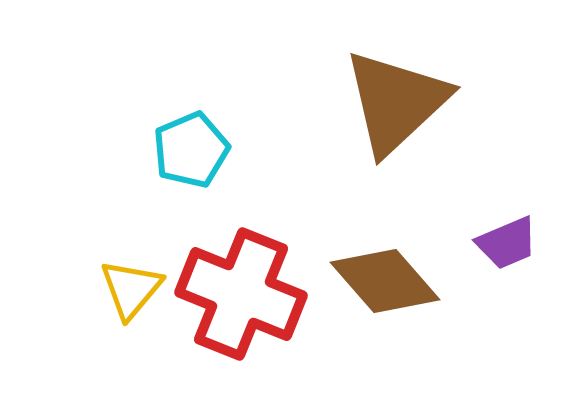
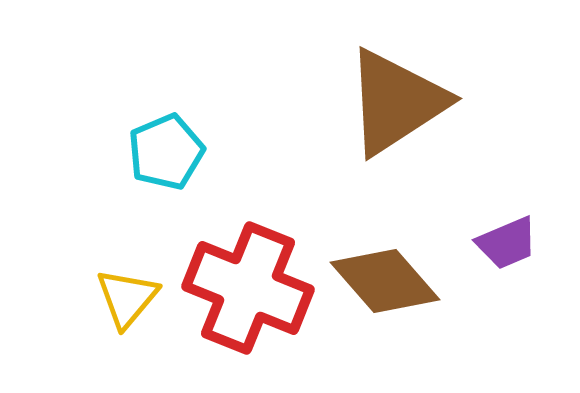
brown triangle: rotated 10 degrees clockwise
cyan pentagon: moved 25 px left, 2 px down
yellow triangle: moved 4 px left, 9 px down
red cross: moved 7 px right, 6 px up
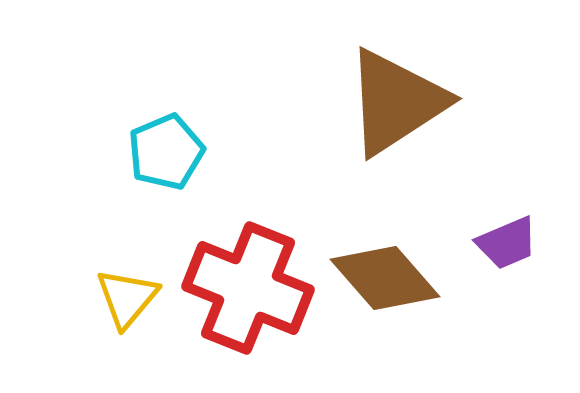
brown diamond: moved 3 px up
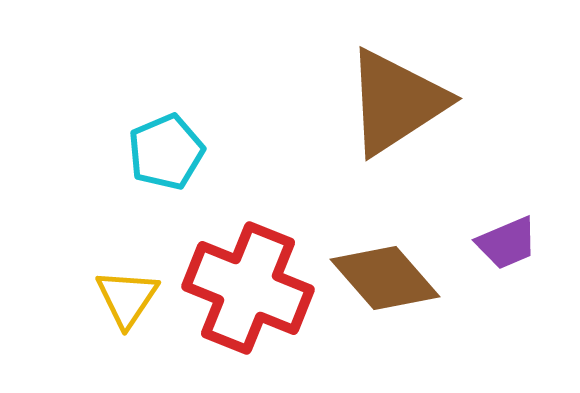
yellow triangle: rotated 6 degrees counterclockwise
